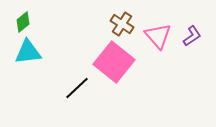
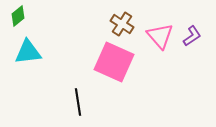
green diamond: moved 5 px left, 6 px up
pink triangle: moved 2 px right
pink square: rotated 15 degrees counterclockwise
black line: moved 1 px right, 14 px down; rotated 56 degrees counterclockwise
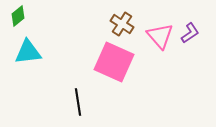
purple L-shape: moved 2 px left, 3 px up
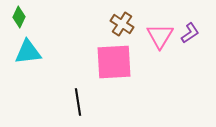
green diamond: moved 1 px right, 1 px down; rotated 25 degrees counterclockwise
pink triangle: rotated 12 degrees clockwise
pink square: rotated 27 degrees counterclockwise
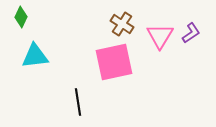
green diamond: moved 2 px right
purple L-shape: moved 1 px right
cyan triangle: moved 7 px right, 4 px down
pink square: rotated 9 degrees counterclockwise
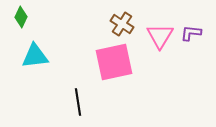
purple L-shape: rotated 140 degrees counterclockwise
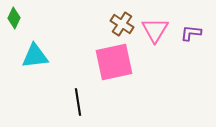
green diamond: moved 7 px left, 1 px down
pink triangle: moved 5 px left, 6 px up
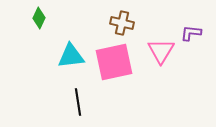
green diamond: moved 25 px right
brown cross: moved 1 px up; rotated 20 degrees counterclockwise
pink triangle: moved 6 px right, 21 px down
cyan triangle: moved 36 px right
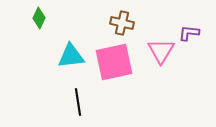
purple L-shape: moved 2 px left
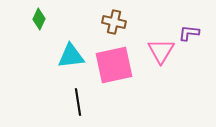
green diamond: moved 1 px down
brown cross: moved 8 px left, 1 px up
pink square: moved 3 px down
